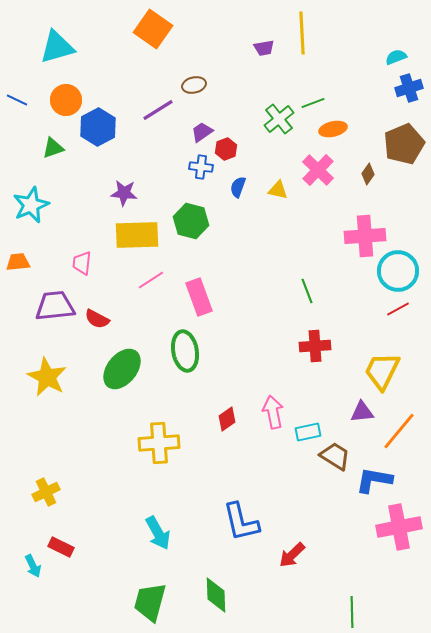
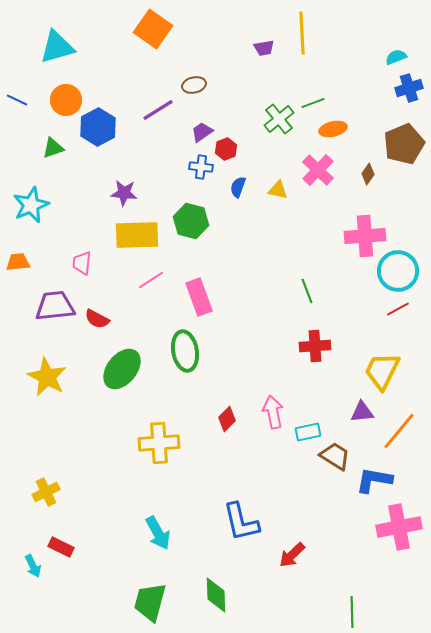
red diamond at (227, 419): rotated 10 degrees counterclockwise
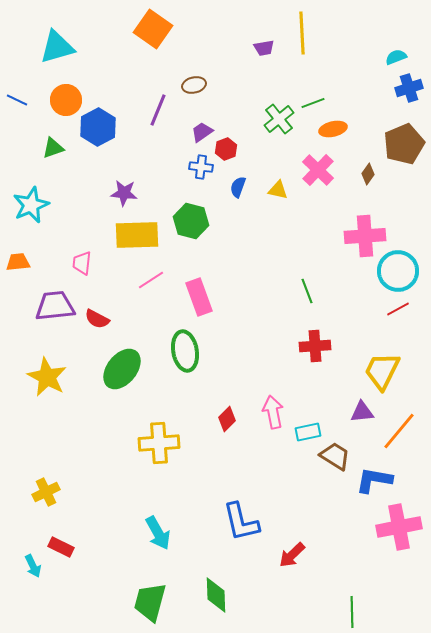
purple line at (158, 110): rotated 36 degrees counterclockwise
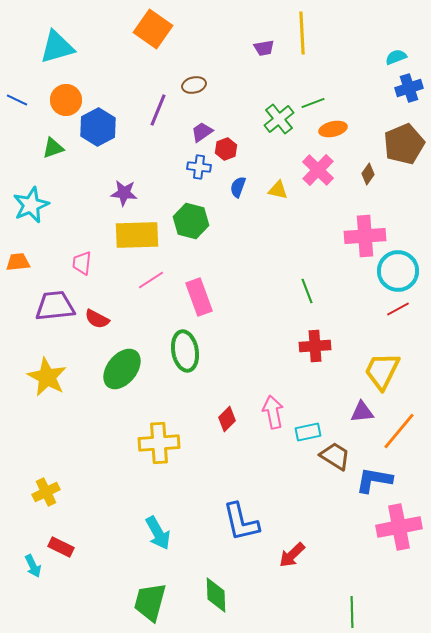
blue cross at (201, 167): moved 2 px left
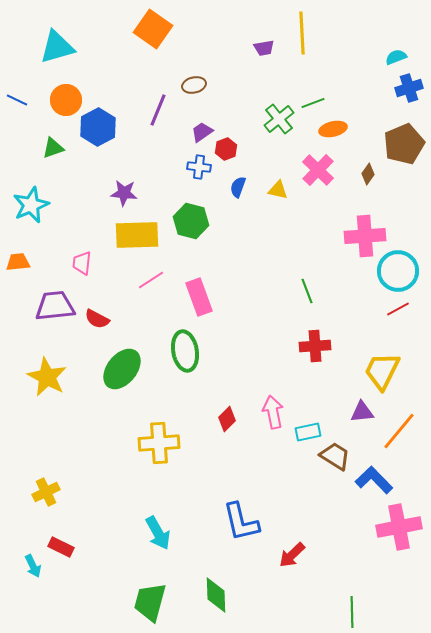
blue L-shape at (374, 480): rotated 36 degrees clockwise
